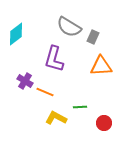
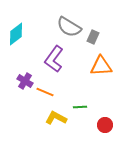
purple L-shape: rotated 20 degrees clockwise
red circle: moved 1 px right, 2 px down
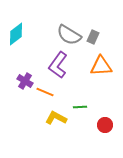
gray semicircle: moved 8 px down
purple L-shape: moved 4 px right, 6 px down
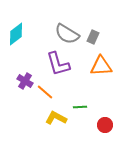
gray semicircle: moved 2 px left, 1 px up
purple L-shape: moved 1 px up; rotated 52 degrees counterclockwise
orange line: rotated 18 degrees clockwise
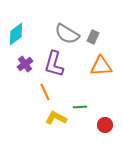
purple L-shape: moved 4 px left; rotated 32 degrees clockwise
purple cross: moved 17 px up; rotated 21 degrees clockwise
orange line: rotated 24 degrees clockwise
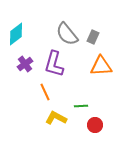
gray semicircle: rotated 20 degrees clockwise
green line: moved 1 px right, 1 px up
red circle: moved 10 px left
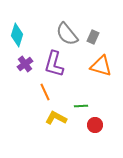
cyan diamond: moved 1 px right, 1 px down; rotated 35 degrees counterclockwise
orange triangle: rotated 20 degrees clockwise
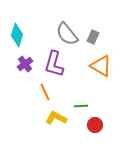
orange triangle: rotated 15 degrees clockwise
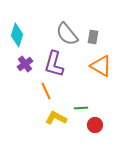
gray rectangle: rotated 16 degrees counterclockwise
orange line: moved 1 px right, 1 px up
green line: moved 2 px down
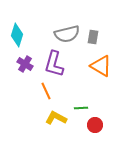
gray semicircle: rotated 65 degrees counterclockwise
purple cross: rotated 21 degrees counterclockwise
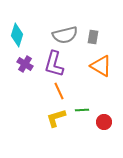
gray semicircle: moved 2 px left, 1 px down
orange line: moved 13 px right
green line: moved 1 px right, 2 px down
yellow L-shape: rotated 45 degrees counterclockwise
red circle: moved 9 px right, 3 px up
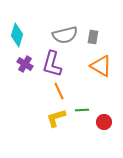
purple L-shape: moved 2 px left
